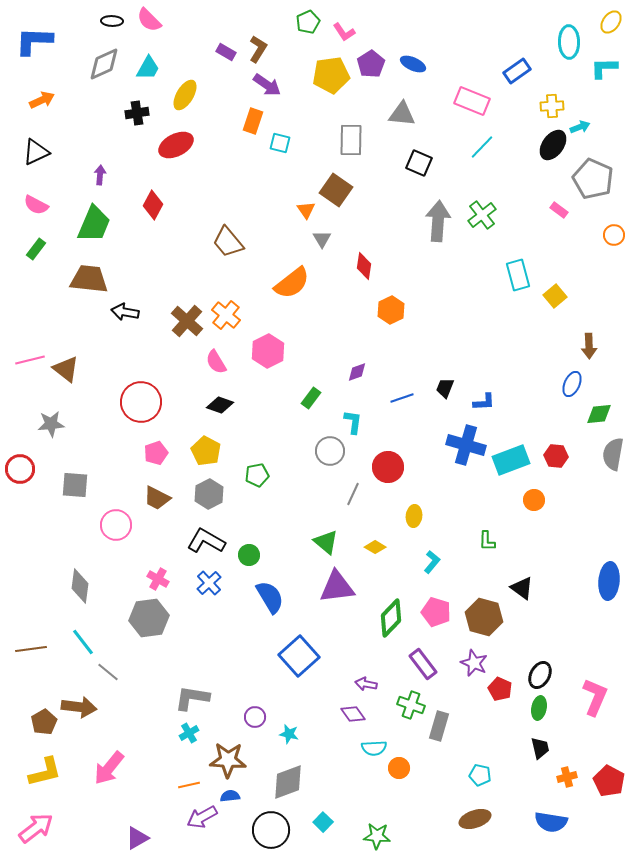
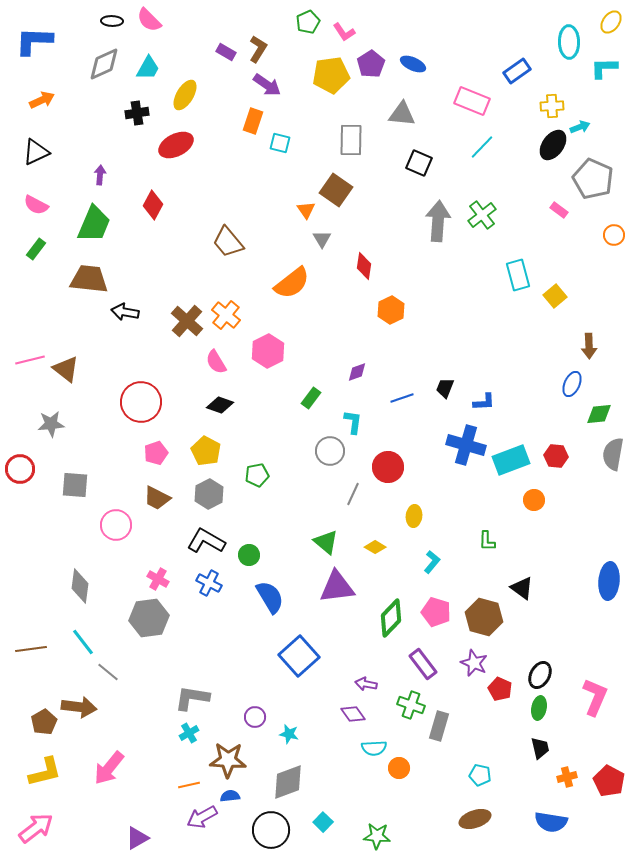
blue cross at (209, 583): rotated 20 degrees counterclockwise
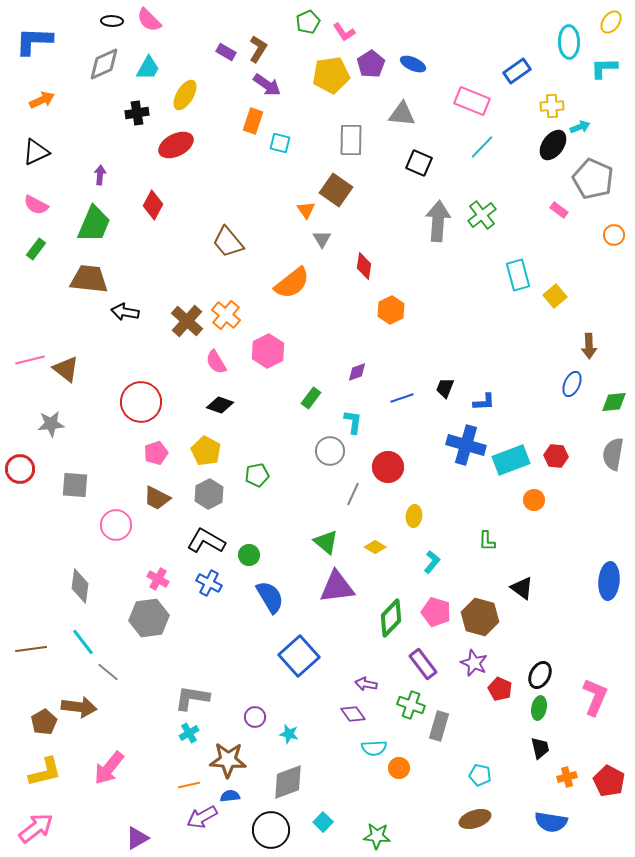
green diamond at (599, 414): moved 15 px right, 12 px up
brown hexagon at (484, 617): moved 4 px left
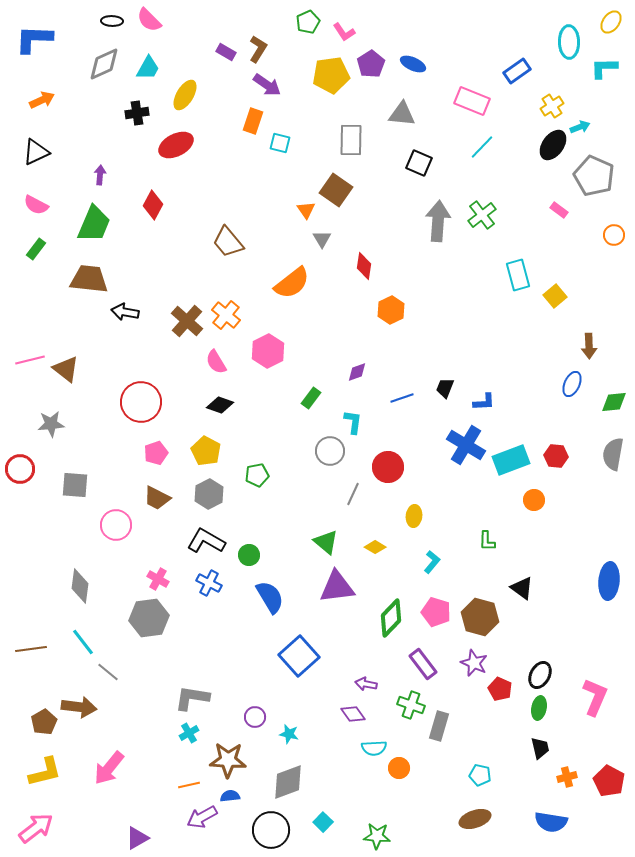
blue L-shape at (34, 41): moved 2 px up
yellow cross at (552, 106): rotated 30 degrees counterclockwise
gray pentagon at (593, 179): moved 1 px right, 3 px up
blue cross at (466, 445): rotated 15 degrees clockwise
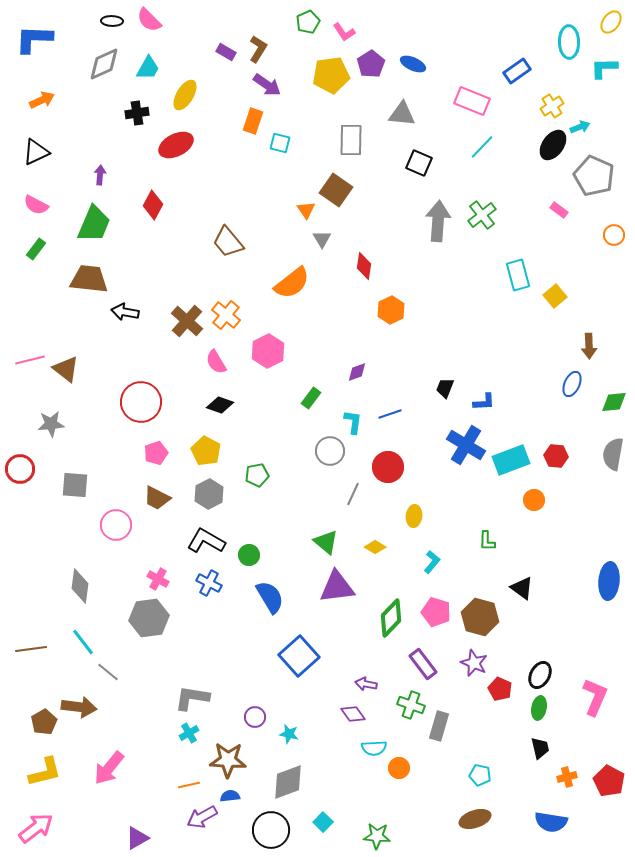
blue line at (402, 398): moved 12 px left, 16 px down
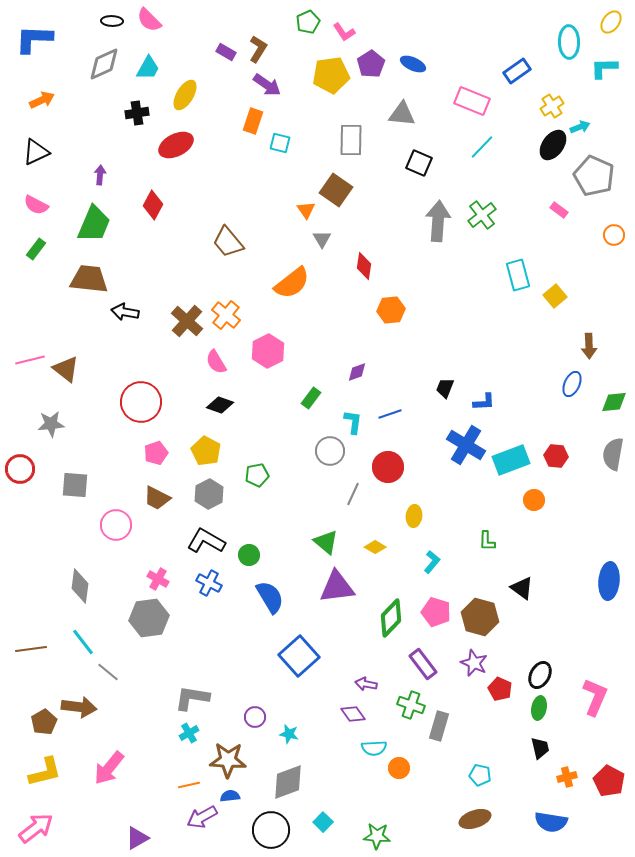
orange hexagon at (391, 310): rotated 20 degrees clockwise
